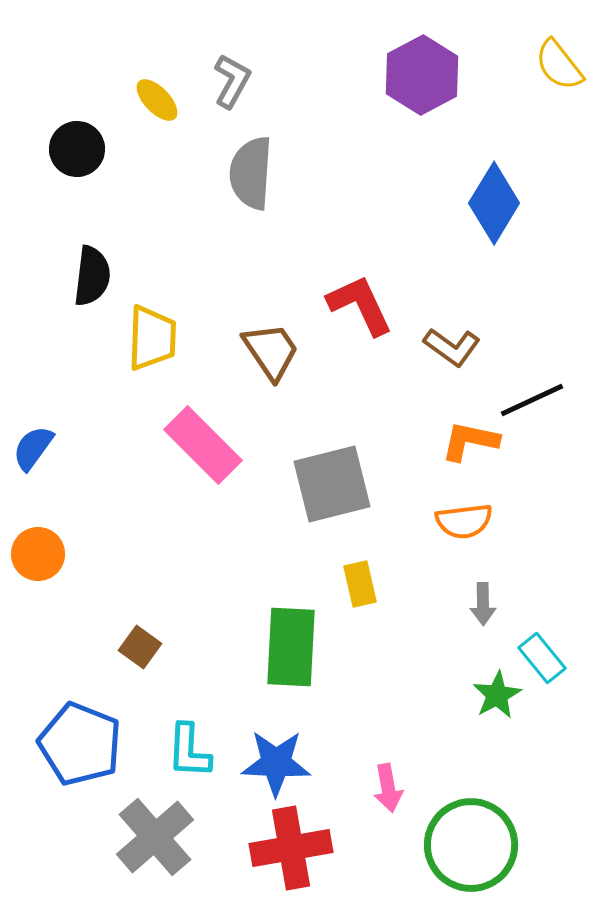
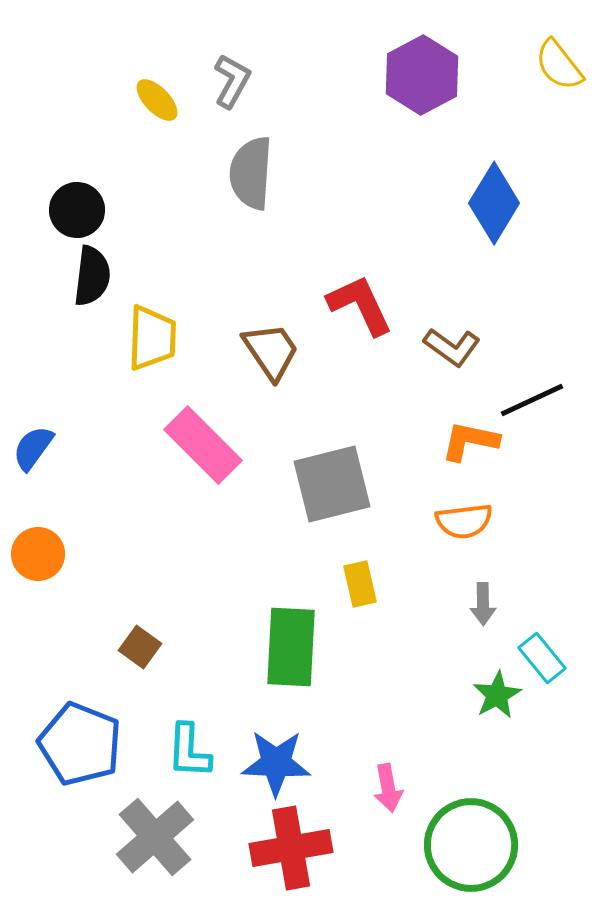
black circle: moved 61 px down
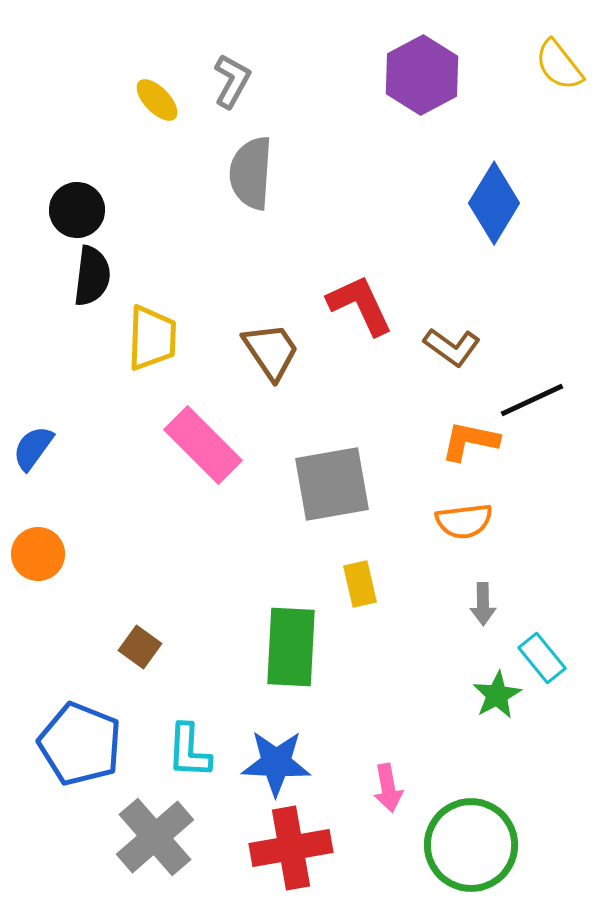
gray square: rotated 4 degrees clockwise
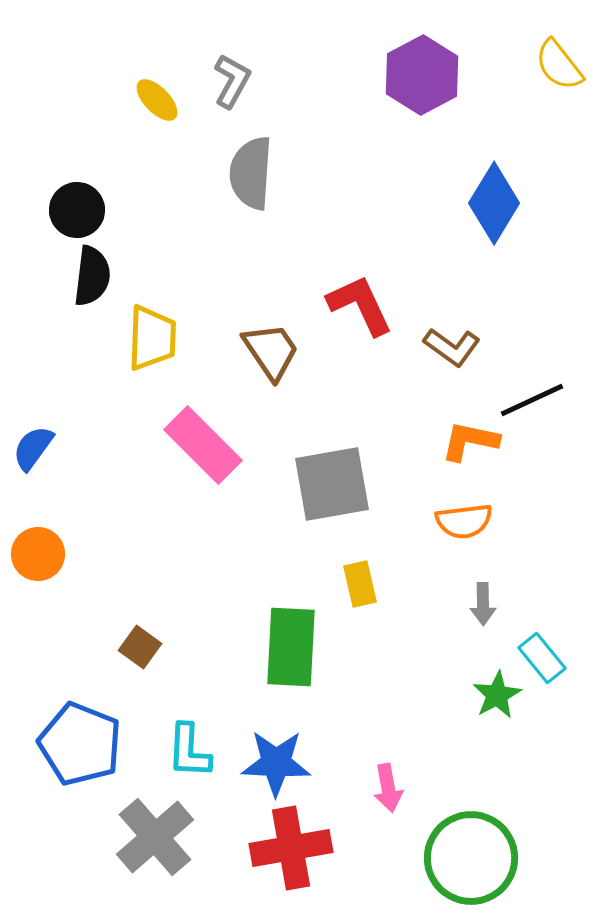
green circle: moved 13 px down
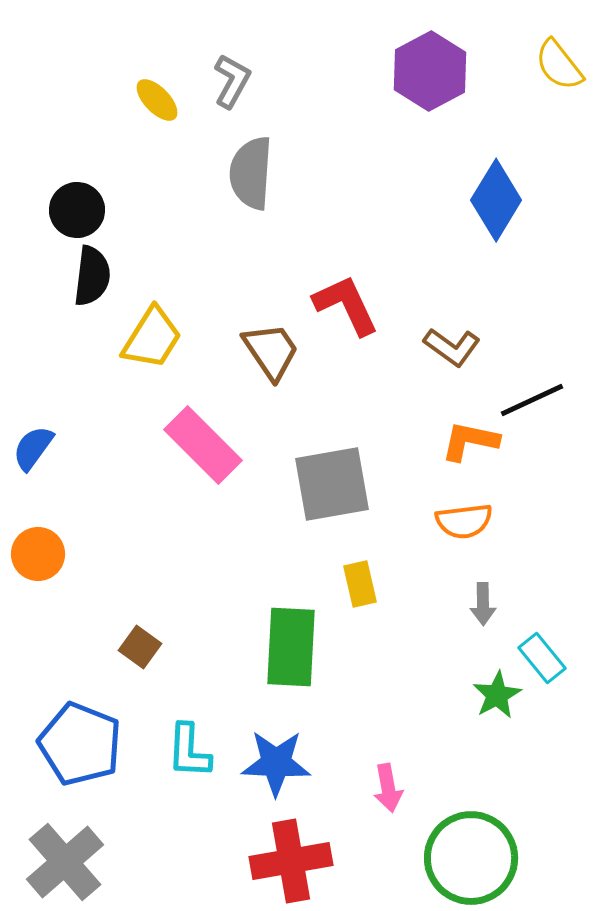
purple hexagon: moved 8 px right, 4 px up
blue diamond: moved 2 px right, 3 px up
red L-shape: moved 14 px left
yellow trapezoid: rotated 30 degrees clockwise
gray cross: moved 90 px left, 25 px down
red cross: moved 13 px down
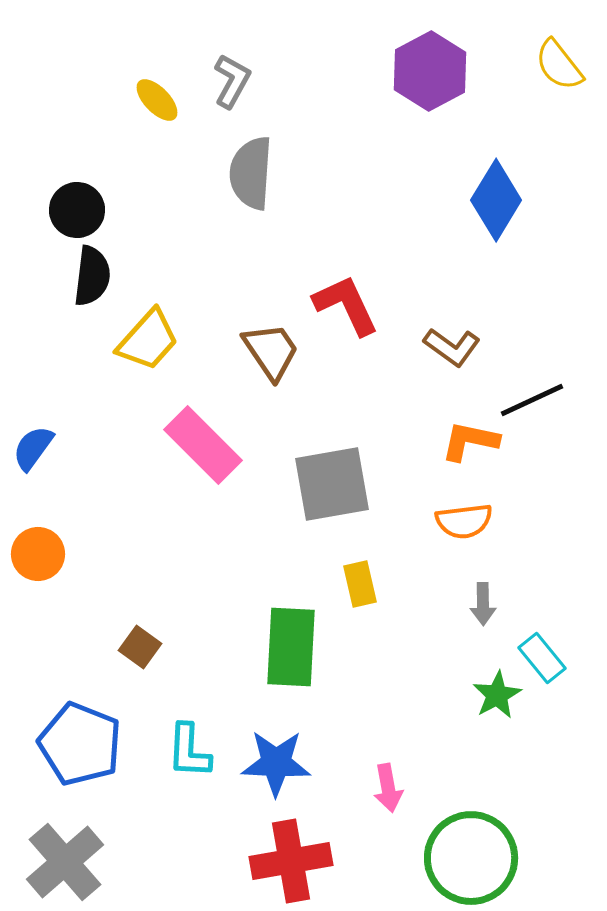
yellow trapezoid: moved 4 px left, 2 px down; rotated 10 degrees clockwise
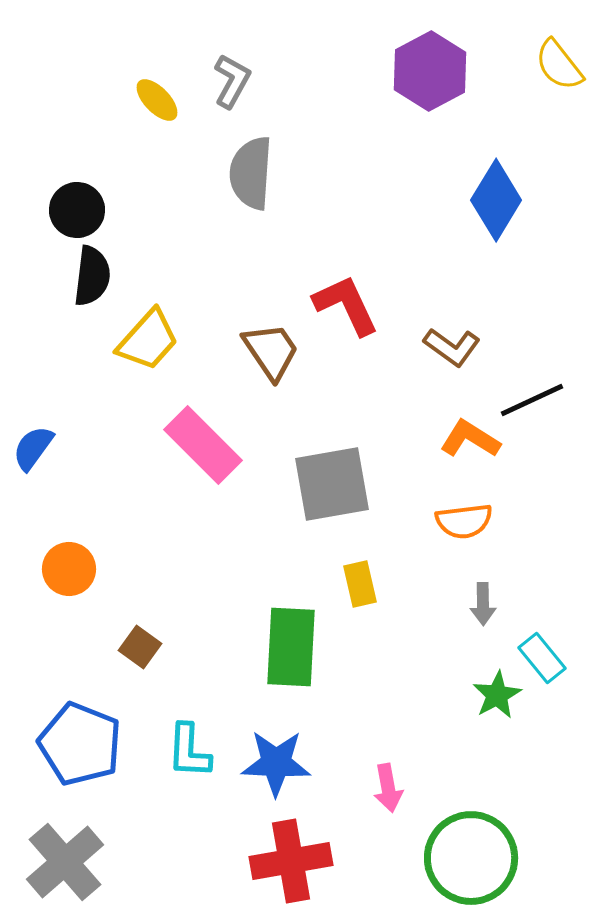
orange L-shape: moved 2 px up; rotated 20 degrees clockwise
orange circle: moved 31 px right, 15 px down
